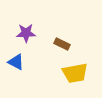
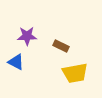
purple star: moved 1 px right, 3 px down
brown rectangle: moved 1 px left, 2 px down
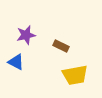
purple star: moved 1 px left, 1 px up; rotated 12 degrees counterclockwise
yellow trapezoid: moved 2 px down
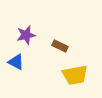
brown rectangle: moved 1 px left
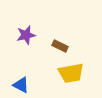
blue triangle: moved 5 px right, 23 px down
yellow trapezoid: moved 4 px left, 2 px up
